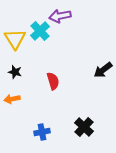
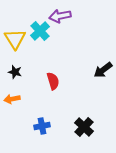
blue cross: moved 6 px up
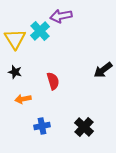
purple arrow: moved 1 px right
orange arrow: moved 11 px right
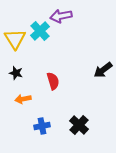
black star: moved 1 px right, 1 px down
black cross: moved 5 px left, 2 px up
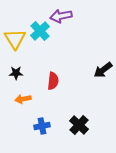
black star: rotated 16 degrees counterclockwise
red semicircle: rotated 24 degrees clockwise
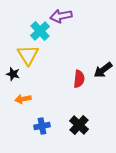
yellow triangle: moved 13 px right, 16 px down
black star: moved 3 px left, 1 px down; rotated 16 degrees clockwise
red semicircle: moved 26 px right, 2 px up
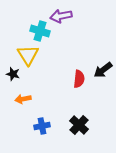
cyan cross: rotated 30 degrees counterclockwise
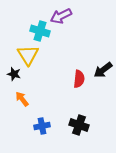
purple arrow: rotated 15 degrees counterclockwise
black star: moved 1 px right
orange arrow: moved 1 px left; rotated 63 degrees clockwise
black cross: rotated 24 degrees counterclockwise
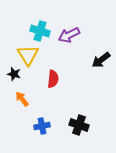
purple arrow: moved 8 px right, 19 px down
black arrow: moved 2 px left, 10 px up
red semicircle: moved 26 px left
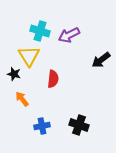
yellow triangle: moved 1 px right, 1 px down
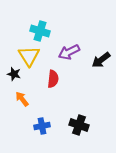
purple arrow: moved 17 px down
